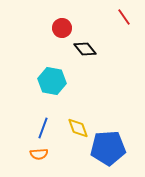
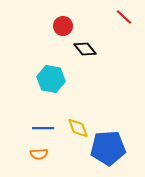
red line: rotated 12 degrees counterclockwise
red circle: moved 1 px right, 2 px up
cyan hexagon: moved 1 px left, 2 px up
blue line: rotated 70 degrees clockwise
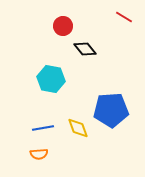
red line: rotated 12 degrees counterclockwise
blue line: rotated 10 degrees counterclockwise
blue pentagon: moved 3 px right, 38 px up
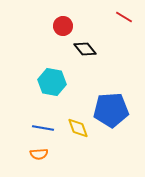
cyan hexagon: moved 1 px right, 3 px down
blue line: rotated 20 degrees clockwise
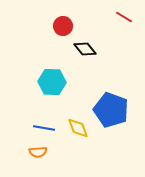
cyan hexagon: rotated 8 degrees counterclockwise
blue pentagon: rotated 24 degrees clockwise
blue line: moved 1 px right
orange semicircle: moved 1 px left, 2 px up
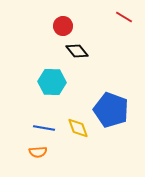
black diamond: moved 8 px left, 2 px down
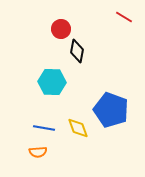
red circle: moved 2 px left, 3 px down
black diamond: rotated 50 degrees clockwise
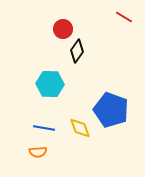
red circle: moved 2 px right
black diamond: rotated 25 degrees clockwise
cyan hexagon: moved 2 px left, 2 px down
yellow diamond: moved 2 px right
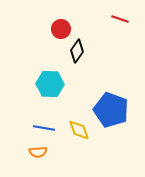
red line: moved 4 px left, 2 px down; rotated 12 degrees counterclockwise
red circle: moved 2 px left
yellow diamond: moved 1 px left, 2 px down
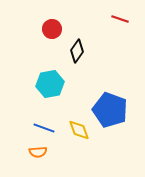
red circle: moved 9 px left
cyan hexagon: rotated 12 degrees counterclockwise
blue pentagon: moved 1 px left
blue line: rotated 10 degrees clockwise
